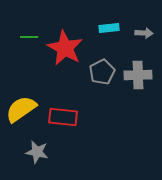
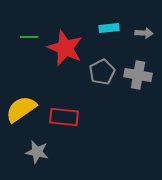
red star: rotated 6 degrees counterclockwise
gray cross: rotated 12 degrees clockwise
red rectangle: moved 1 px right
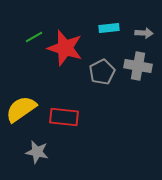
green line: moved 5 px right; rotated 30 degrees counterclockwise
red star: rotated 6 degrees counterclockwise
gray cross: moved 9 px up
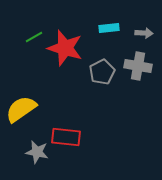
red rectangle: moved 2 px right, 20 px down
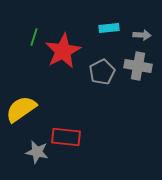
gray arrow: moved 2 px left, 2 px down
green line: rotated 42 degrees counterclockwise
red star: moved 2 px left, 3 px down; rotated 27 degrees clockwise
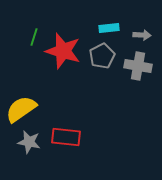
red star: rotated 27 degrees counterclockwise
gray pentagon: moved 16 px up
gray star: moved 8 px left, 10 px up
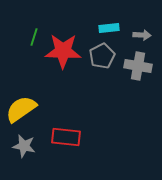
red star: rotated 15 degrees counterclockwise
gray star: moved 5 px left, 4 px down
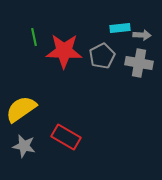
cyan rectangle: moved 11 px right
green line: rotated 30 degrees counterclockwise
red star: moved 1 px right
gray cross: moved 1 px right, 3 px up
red rectangle: rotated 24 degrees clockwise
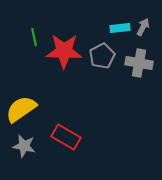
gray arrow: moved 1 px right, 8 px up; rotated 66 degrees counterclockwise
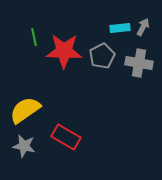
yellow semicircle: moved 4 px right, 1 px down
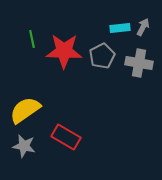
green line: moved 2 px left, 2 px down
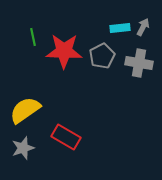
green line: moved 1 px right, 2 px up
gray star: moved 1 px left, 2 px down; rotated 30 degrees counterclockwise
